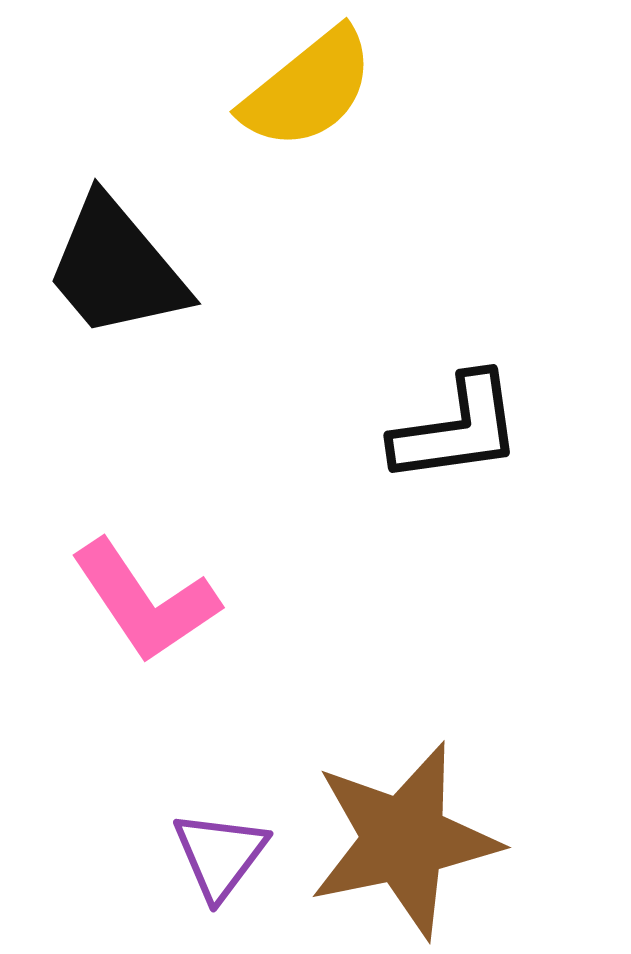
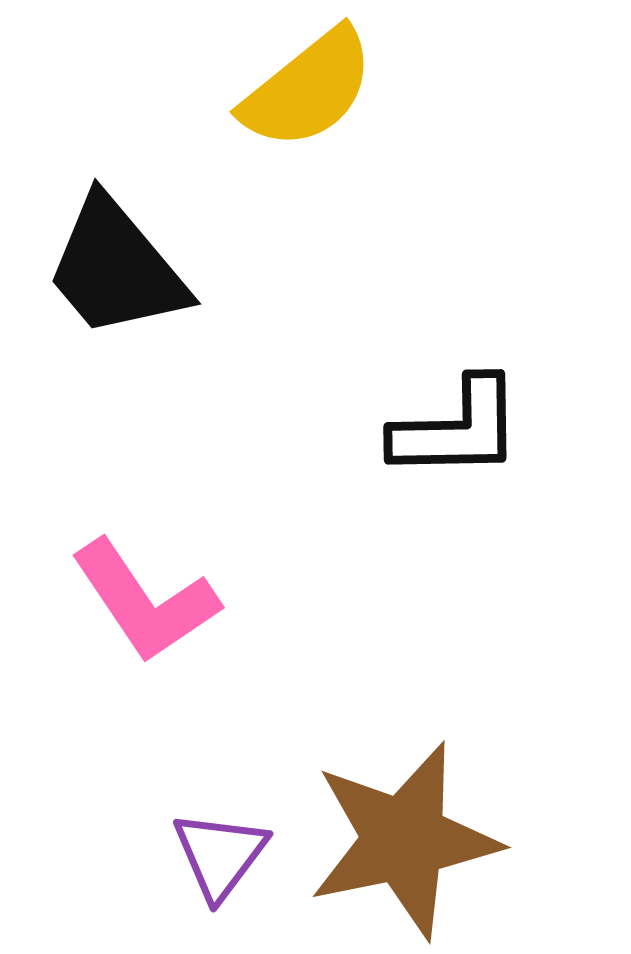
black L-shape: rotated 7 degrees clockwise
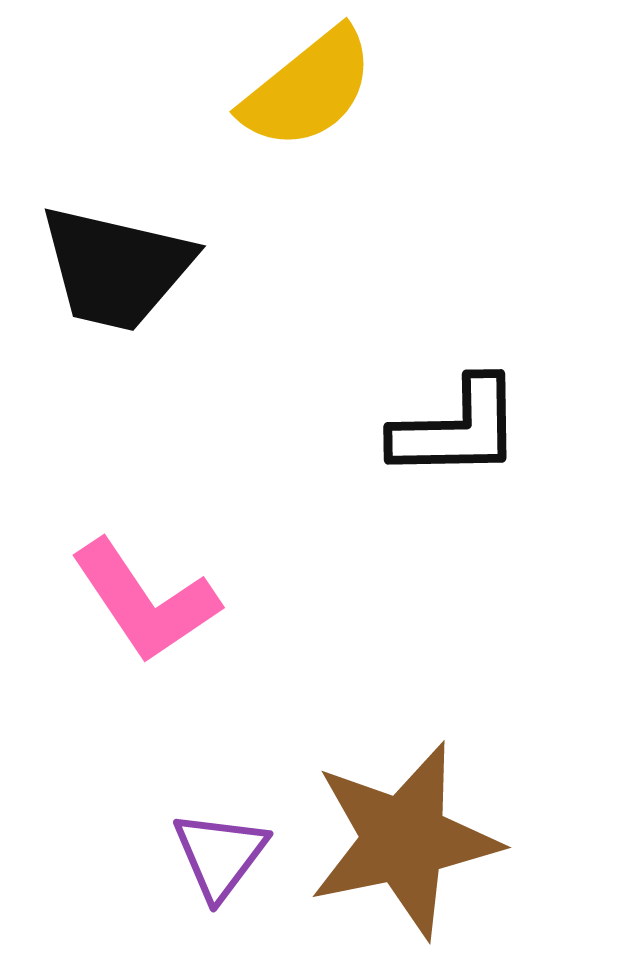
black trapezoid: rotated 37 degrees counterclockwise
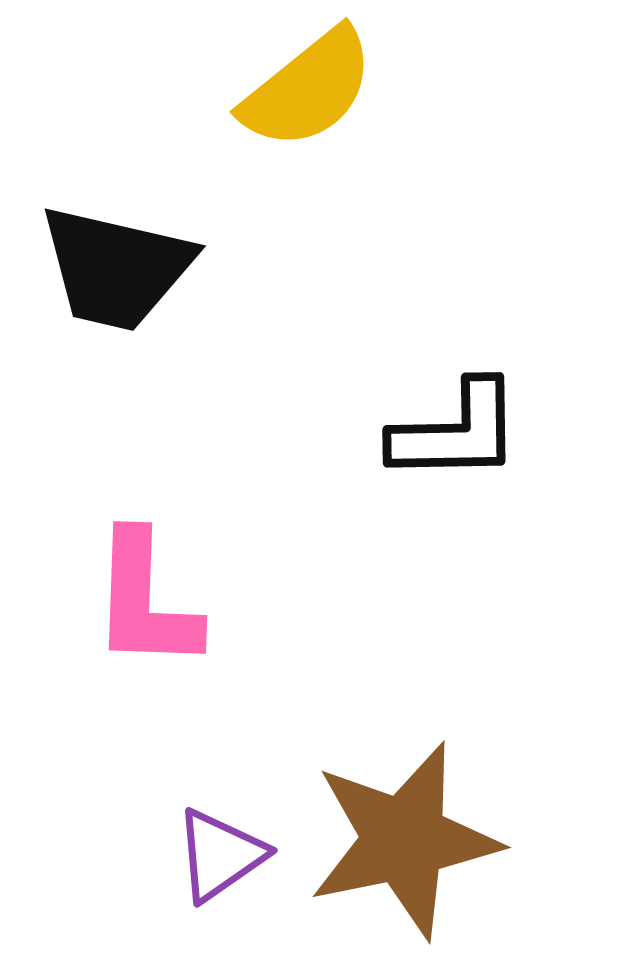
black L-shape: moved 1 px left, 3 px down
pink L-shape: rotated 36 degrees clockwise
purple triangle: rotated 18 degrees clockwise
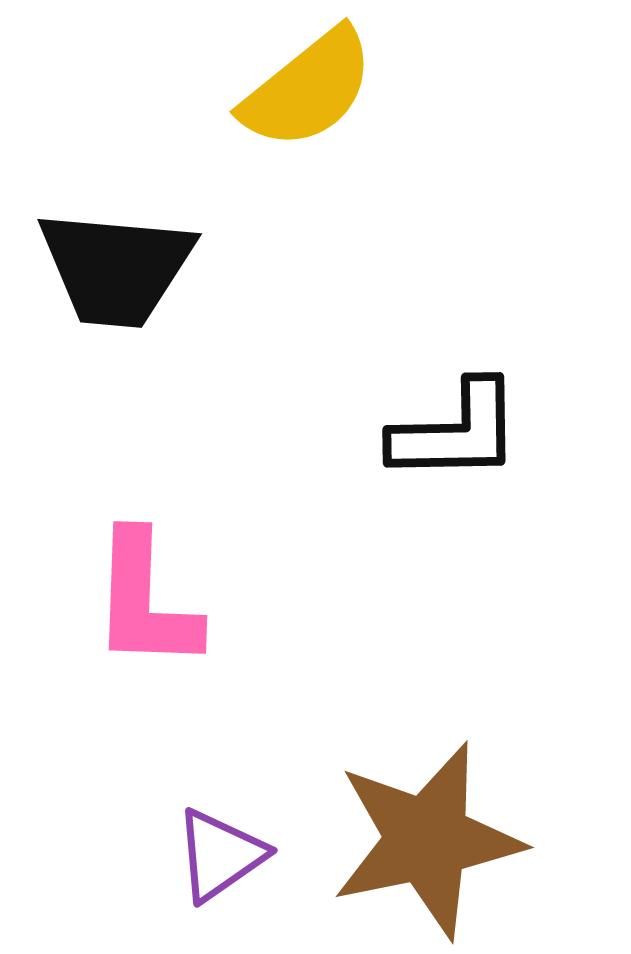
black trapezoid: rotated 8 degrees counterclockwise
brown star: moved 23 px right
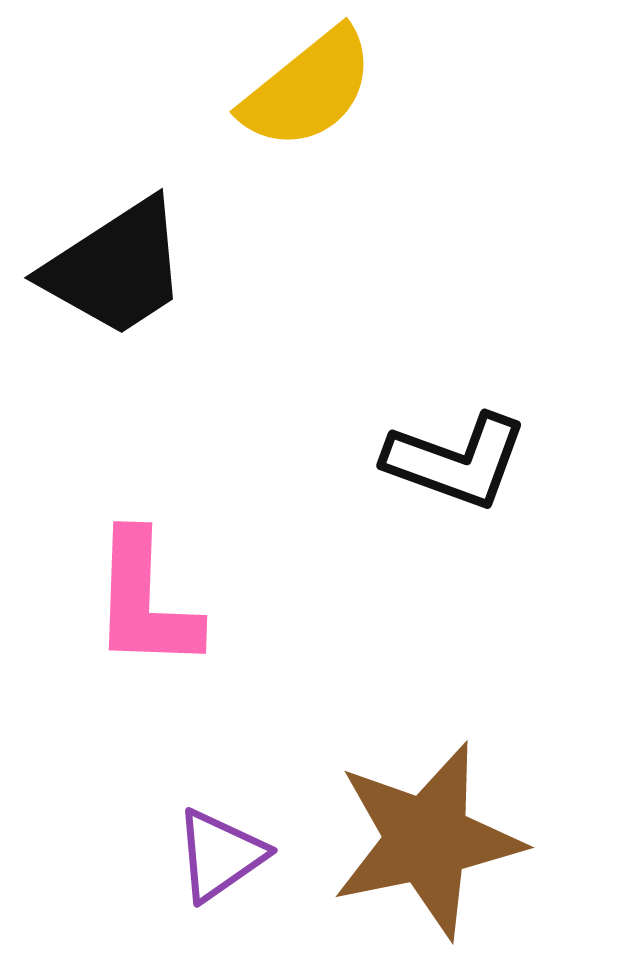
black trapezoid: rotated 38 degrees counterclockwise
black L-shape: moved 29 px down; rotated 21 degrees clockwise
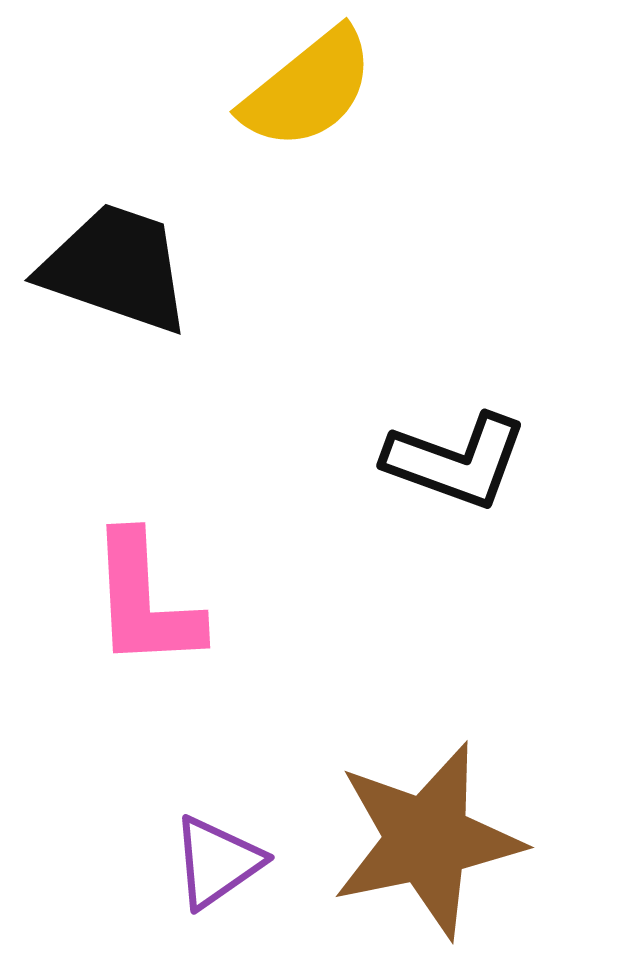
black trapezoid: rotated 128 degrees counterclockwise
pink L-shape: rotated 5 degrees counterclockwise
purple triangle: moved 3 px left, 7 px down
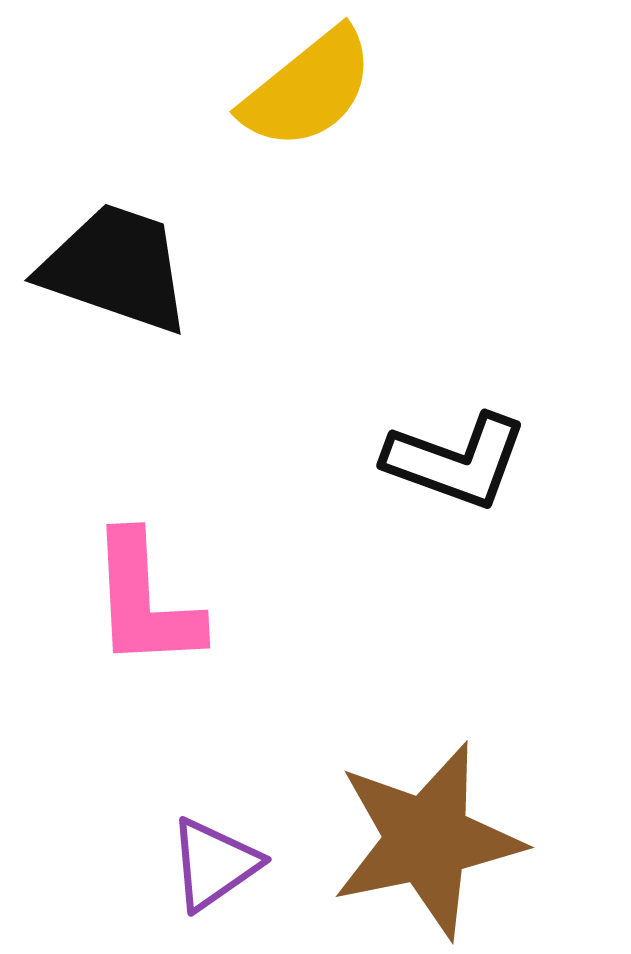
purple triangle: moved 3 px left, 2 px down
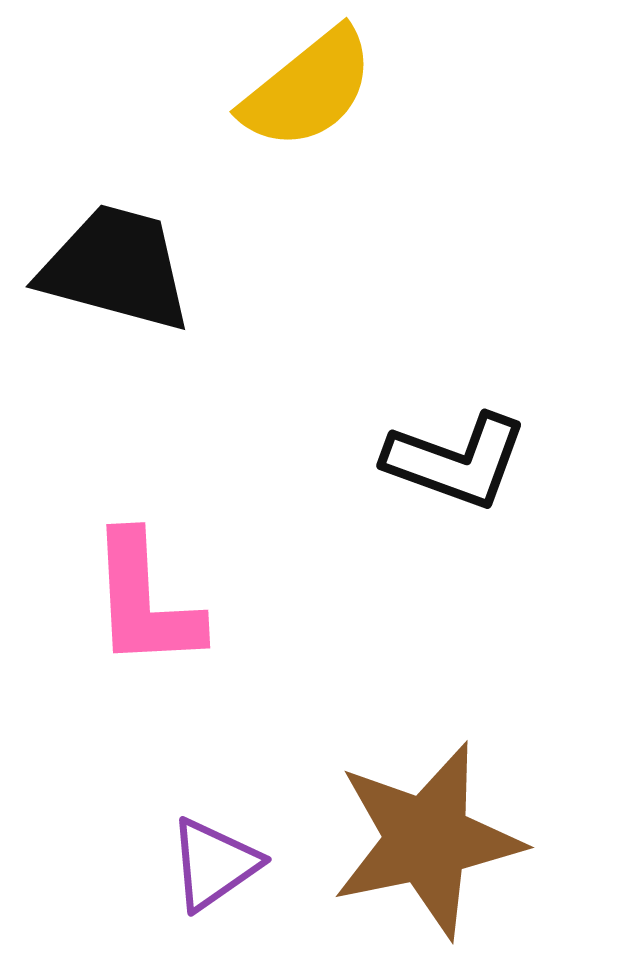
black trapezoid: rotated 4 degrees counterclockwise
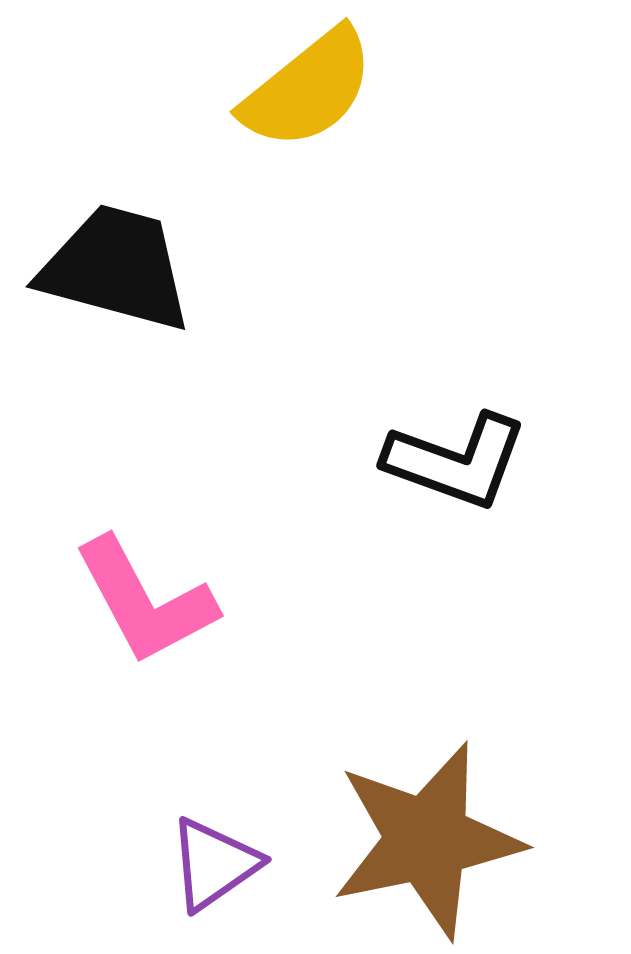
pink L-shape: rotated 25 degrees counterclockwise
